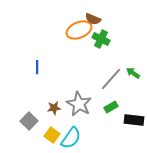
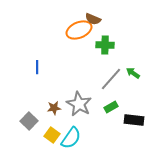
green cross: moved 4 px right, 6 px down; rotated 24 degrees counterclockwise
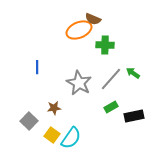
gray star: moved 21 px up
black rectangle: moved 4 px up; rotated 18 degrees counterclockwise
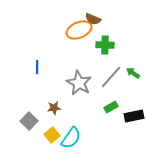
gray line: moved 2 px up
yellow square: rotated 14 degrees clockwise
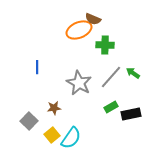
black rectangle: moved 3 px left, 2 px up
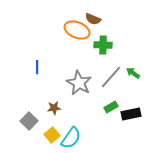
orange ellipse: moved 2 px left; rotated 45 degrees clockwise
green cross: moved 2 px left
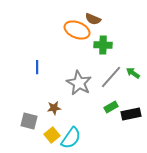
gray square: rotated 30 degrees counterclockwise
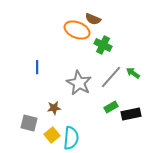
green cross: rotated 24 degrees clockwise
gray square: moved 2 px down
cyan semicircle: rotated 30 degrees counterclockwise
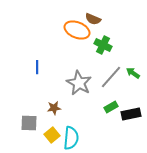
gray square: rotated 12 degrees counterclockwise
